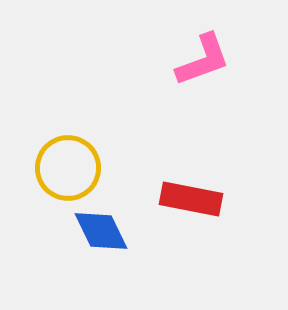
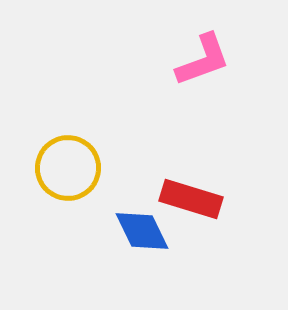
red rectangle: rotated 6 degrees clockwise
blue diamond: moved 41 px right
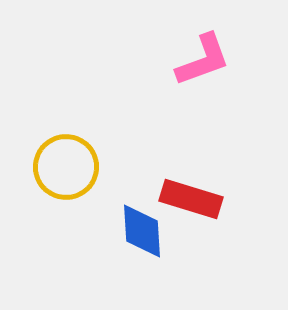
yellow circle: moved 2 px left, 1 px up
blue diamond: rotated 22 degrees clockwise
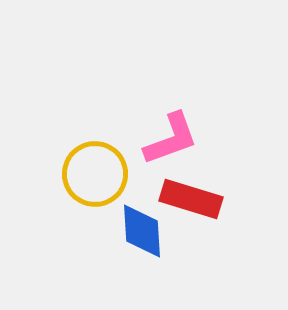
pink L-shape: moved 32 px left, 79 px down
yellow circle: moved 29 px right, 7 px down
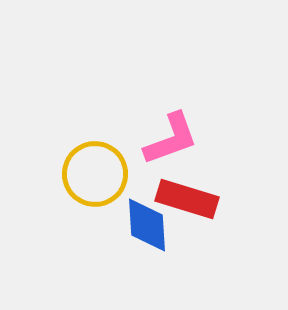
red rectangle: moved 4 px left
blue diamond: moved 5 px right, 6 px up
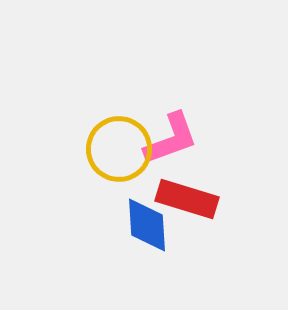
yellow circle: moved 24 px right, 25 px up
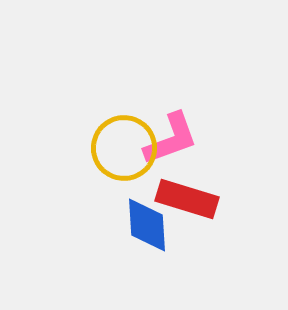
yellow circle: moved 5 px right, 1 px up
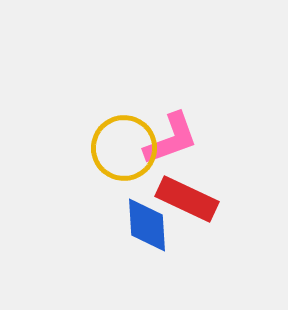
red rectangle: rotated 8 degrees clockwise
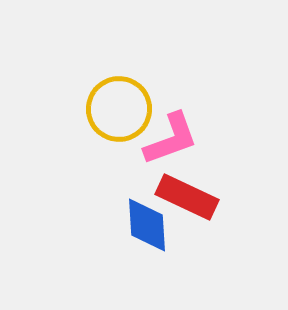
yellow circle: moved 5 px left, 39 px up
red rectangle: moved 2 px up
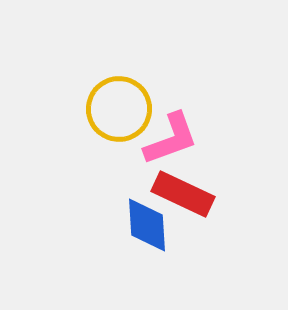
red rectangle: moved 4 px left, 3 px up
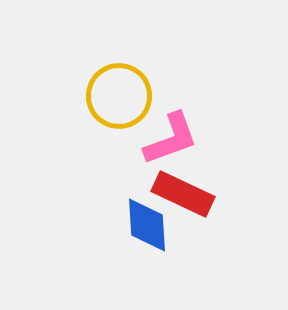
yellow circle: moved 13 px up
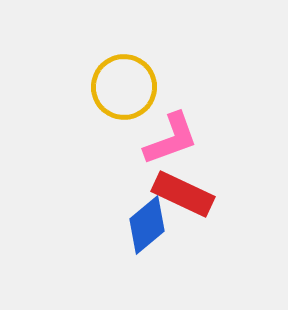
yellow circle: moved 5 px right, 9 px up
blue diamond: rotated 54 degrees clockwise
